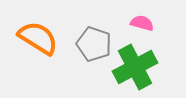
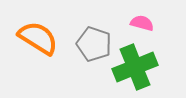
green cross: rotated 6 degrees clockwise
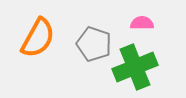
pink semicircle: rotated 15 degrees counterclockwise
orange semicircle: rotated 87 degrees clockwise
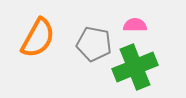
pink semicircle: moved 7 px left, 2 px down
gray pentagon: rotated 8 degrees counterclockwise
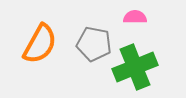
pink semicircle: moved 8 px up
orange semicircle: moved 2 px right, 6 px down
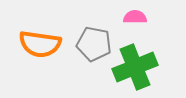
orange semicircle: rotated 69 degrees clockwise
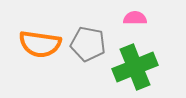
pink semicircle: moved 1 px down
gray pentagon: moved 6 px left
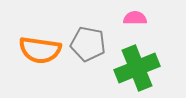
orange semicircle: moved 6 px down
green cross: moved 2 px right, 1 px down
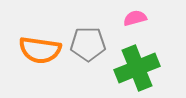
pink semicircle: rotated 15 degrees counterclockwise
gray pentagon: rotated 12 degrees counterclockwise
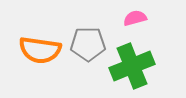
green cross: moved 5 px left, 2 px up
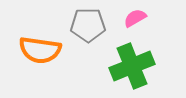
pink semicircle: rotated 15 degrees counterclockwise
gray pentagon: moved 19 px up
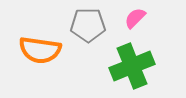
pink semicircle: rotated 15 degrees counterclockwise
